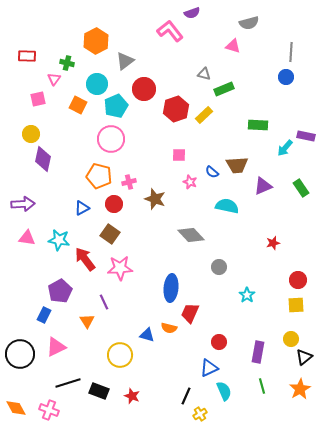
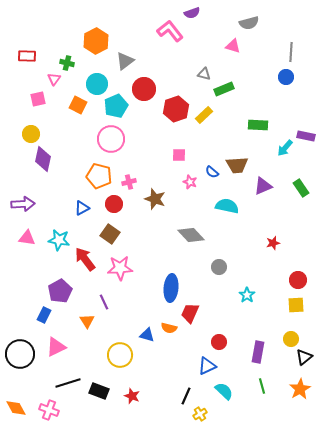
blue triangle at (209, 368): moved 2 px left, 2 px up
cyan semicircle at (224, 391): rotated 24 degrees counterclockwise
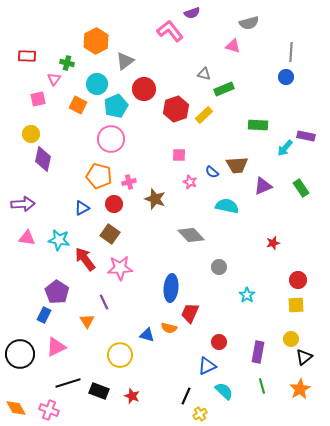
purple pentagon at (60, 291): moved 3 px left, 1 px down; rotated 10 degrees counterclockwise
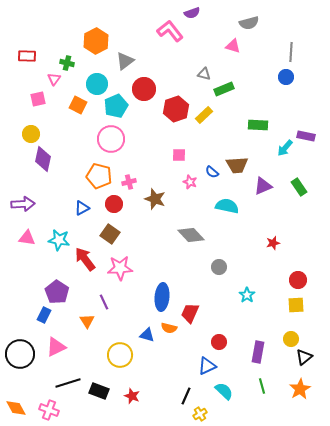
green rectangle at (301, 188): moved 2 px left, 1 px up
blue ellipse at (171, 288): moved 9 px left, 9 px down
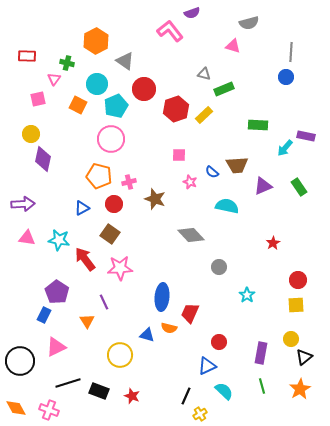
gray triangle at (125, 61): rotated 48 degrees counterclockwise
red star at (273, 243): rotated 16 degrees counterclockwise
purple rectangle at (258, 352): moved 3 px right, 1 px down
black circle at (20, 354): moved 7 px down
